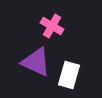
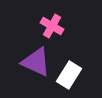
white rectangle: rotated 16 degrees clockwise
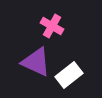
white rectangle: rotated 20 degrees clockwise
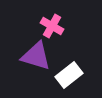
purple triangle: moved 6 px up; rotated 8 degrees counterclockwise
